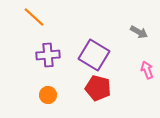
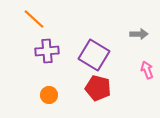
orange line: moved 2 px down
gray arrow: moved 2 px down; rotated 30 degrees counterclockwise
purple cross: moved 1 px left, 4 px up
orange circle: moved 1 px right
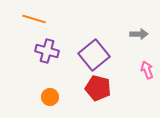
orange line: rotated 25 degrees counterclockwise
purple cross: rotated 20 degrees clockwise
purple square: rotated 20 degrees clockwise
orange circle: moved 1 px right, 2 px down
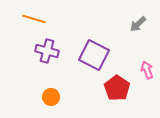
gray arrow: moved 1 px left, 10 px up; rotated 138 degrees clockwise
purple square: rotated 24 degrees counterclockwise
red pentagon: moved 19 px right; rotated 20 degrees clockwise
orange circle: moved 1 px right
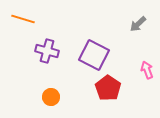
orange line: moved 11 px left
red pentagon: moved 9 px left
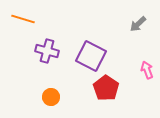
purple square: moved 3 px left, 1 px down
red pentagon: moved 2 px left
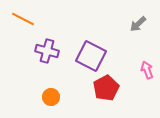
orange line: rotated 10 degrees clockwise
red pentagon: rotated 10 degrees clockwise
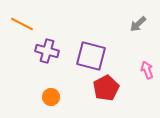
orange line: moved 1 px left, 5 px down
purple square: rotated 12 degrees counterclockwise
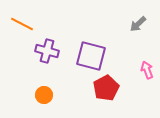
orange circle: moved 7 px left, 2 px up
